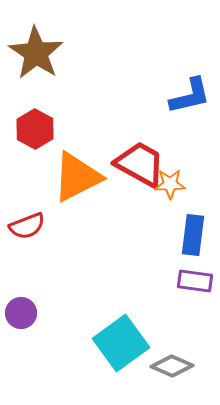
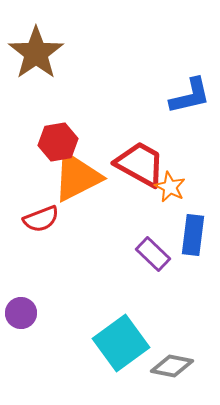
brown star: rotated 4 degrees clockwise
red hexagon: moved 23 px right, 13 px down; rotated 21 degrees clockwise
orange star: moved 3 px down; rotated 28 degrees clockwise
red semicircle: moved 14 px right, 7 px up
purple rectangle: moved 42 px left, 27 px up; rotated 36 degrees clockwise
gray diamond: rotated 12 degrees counterclockwise
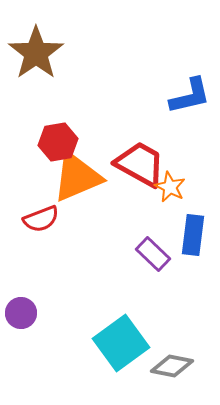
orange triangle: rotated 4 degrees clockwise
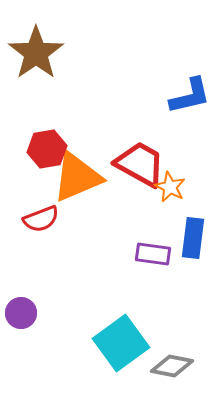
red hexagon: moved 11 px left, 7 px down
blue rectangle: moved 3 px down
purple rectangle: rotated 36 degrees counterclockwise
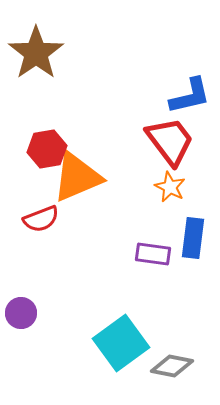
red trapezoid: moved 30 px right, 23 px up; rotated 24 degrees clockwise
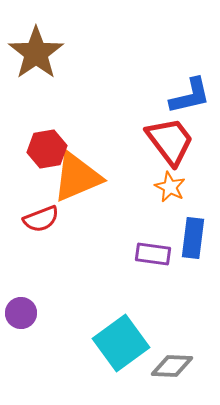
gray diamond: rotated 9 degrees counterclockwise
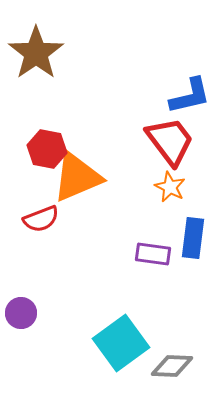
red hexagon: rotated 21 degrees clockwise
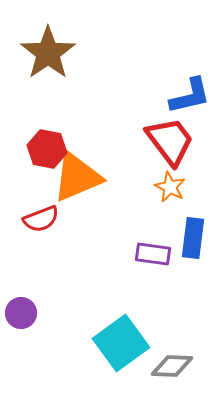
brown star: moved 12 px right
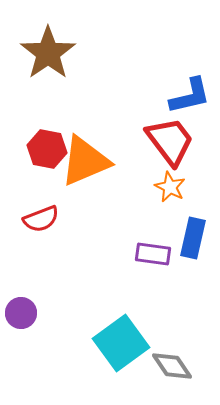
orange triangle: moved 8 px right, 16 px up
blue rectangle: rotated 6 degrees clockwise
gray diamond: rotated 54 degrees clockwise
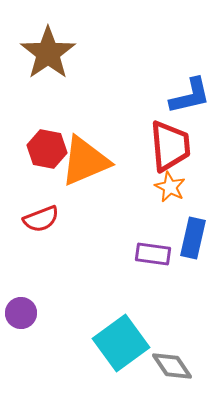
red trapezoid: moved 5 px down; rotated 32 degrees clockwise
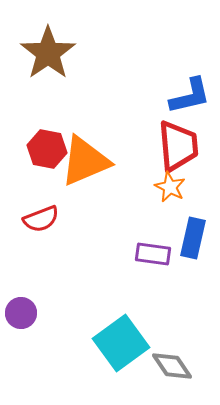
red trapezoid: moved 8 px right
